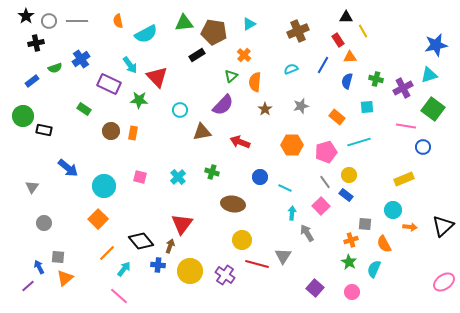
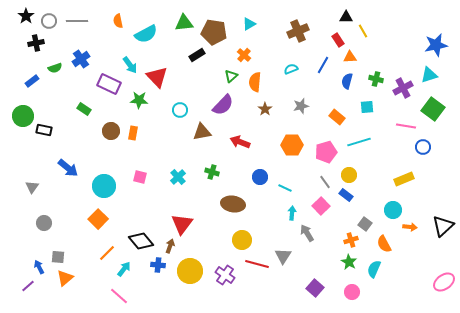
gray square at (365, 224): rotated 32 degrees clockwise
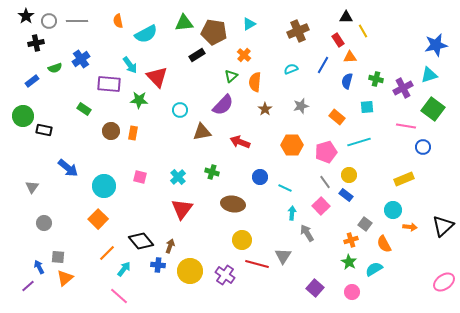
purple rectangle at (109, 84): rotated 20 degrees counterclockwise
red triangle at (182, 224): moved 15 px up
cyan semicircle at (374, 269): rotated 36 degrees clockwise
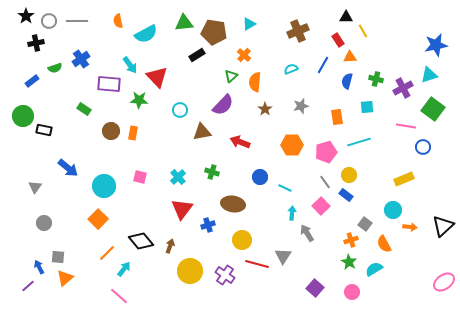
orange rectangle at (337, 117): rotated 42 degrees clockwise
gray triangle at (32, 187): moved 3 px right
blue cross at (158, 265): moved 50 px right, 40 px up; rotated 24 degrees counterclockwise
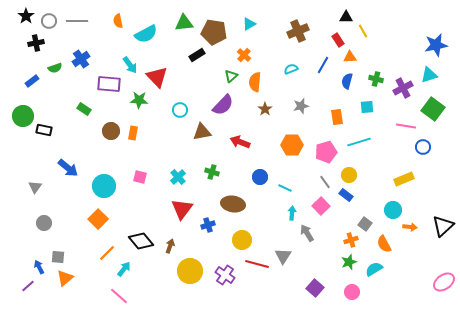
green star at (349, 262): rotated 21 degrees clockwise
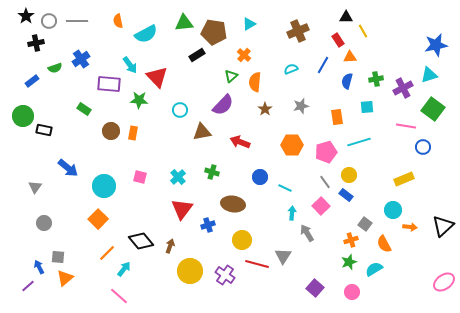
green cross at (376, 79): rotated 24 degrees counterclockwise
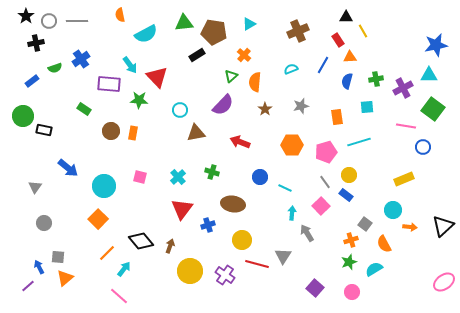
orange semicircle at (118, 21): moved 2 px right, 6 px up
cyan triangle at (429, 75): rotated 18 degrees clockwise
brown triangle at (202, 132): moved 6 px left, 1 px down
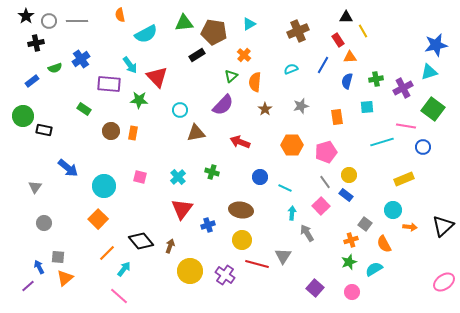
cyan triangle at (429, 75): moved 3 px up; rotated 18 degrees counterclockwise
cyan line at (359, 142): moved 23 px right
brown ellipse at (233, 204): moved 8 px right, 6 px down
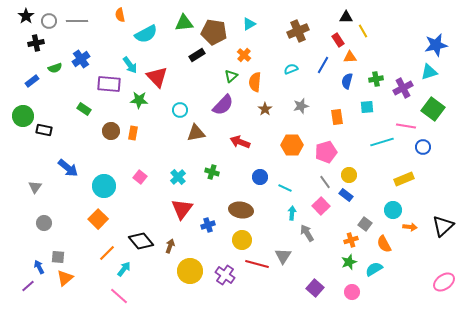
pink square at (140, 177): rotated 24 degrees clockwise
